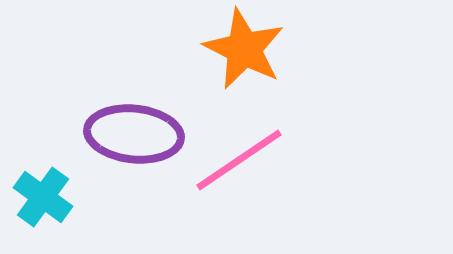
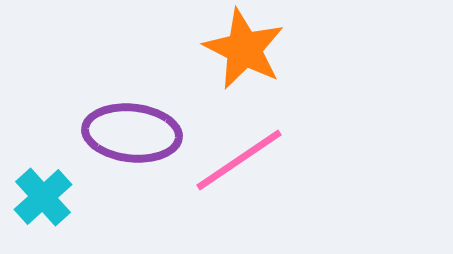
purple ellipse: moved 2 px left, 1 px up
cyan cross: rotated 12 degrees clockwise
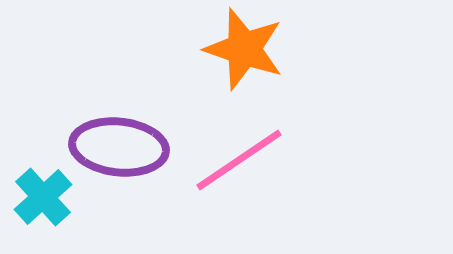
orange star: rotated 8 degrees counterclockwise
purple ellipse: moved 13 px left, 14 px down
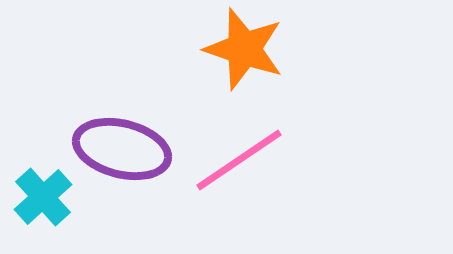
purple ellipse: moved 3 px right, 2 px down; rotated 8 degrees clockwise
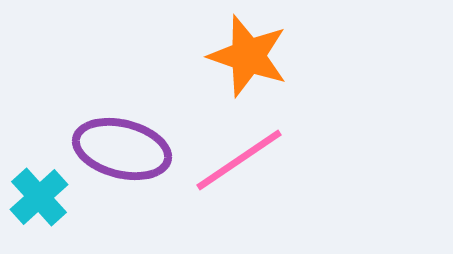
orange star: moved 4 px right, 7 px down
cyan cross: moved 4 px left
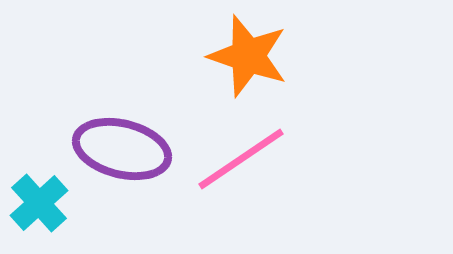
pink line: moved 2 px right, 1 px up
cyan cross: moved 6 px down
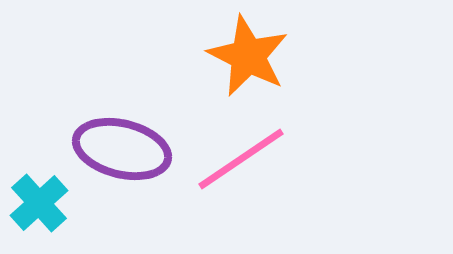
orange star: rotated 8 degrees clockwise
